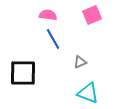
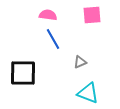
pink square: rotated 18 degrees clockwise
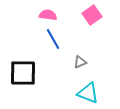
pink square: rotated 30 degrees counterclockwise
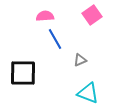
pink semicircle: moved 3 px left, 1 px down; rotated 12 degrees counterclockwise
blue line: moved 2 px right
gray triangle: moved 2 px up
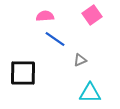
blue line: rotated 25 degrees counterclockwise
cyan triangle: moved 2 px right; rotated 20 degrees counterclockwise
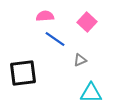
pink square: moved 5 px left, 7 px down; rotated 12 degrees counterclockwise
black square: rotated 8 degrees counterclockwise
cyan triangle: moved 1 px right
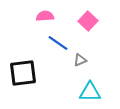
pink square: moved 1 px right, 1 px up
blue line: moved 3 px right, 4 px down
cyan triangle: moved 1 px left, 1 px up
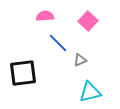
blue line: rotated 10 degrees clockwise
cyan triangle: rotated 15 degrees counterclockwise
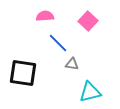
gray triangle: moved 8 px left, 4 px down; rotated 32 degrees clockwise
black square: rotated 16 degrees clockwise
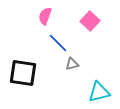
pink semicircle: rotated 66 degrees counterclockwise
pink square: moved 2 px right
gray triangle: rotated 24 degrees counterclockwise
cyan triangle: moved 9 px right
